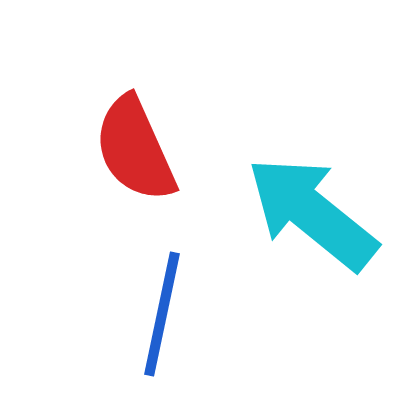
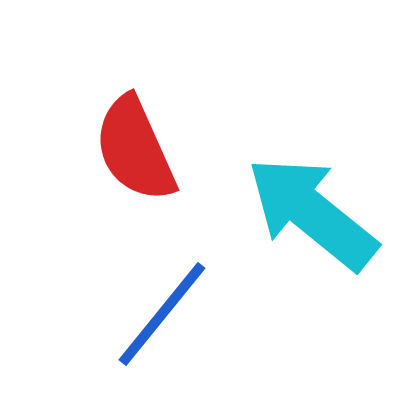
blue line: rotated 27 degrees clockwise
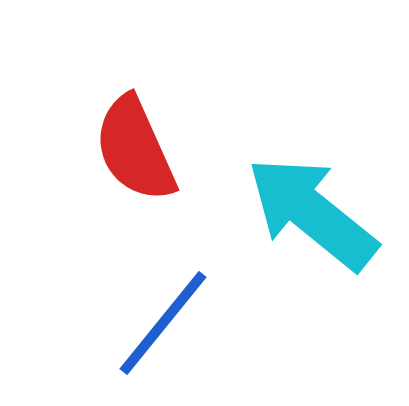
blue line: moved 1 px right, 9 px down
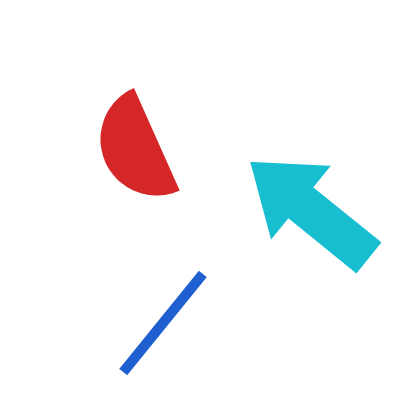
cyan arrow: moved 1 px left, 2 px up
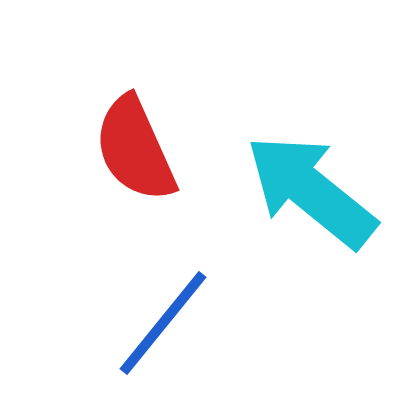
cyan arrow: moved 20 px up
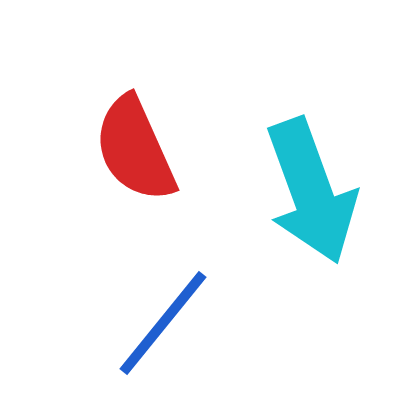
cyan arrow: rotated 149 degrees counterclockwise
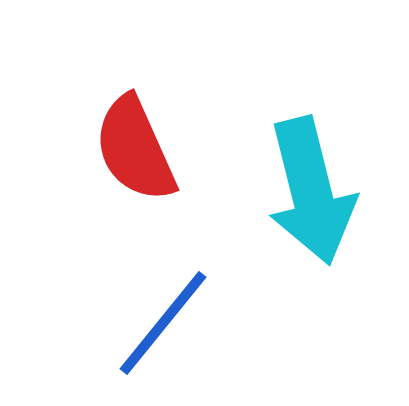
cyan arrow: rotated 6 degrees clockwise
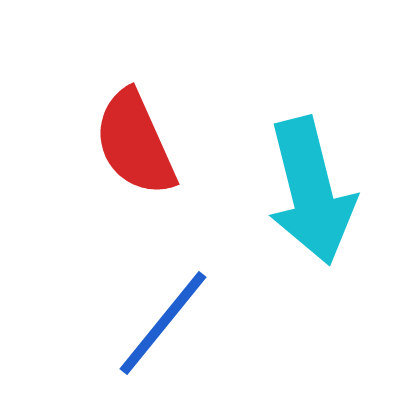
red semicircle: moved 6 px up
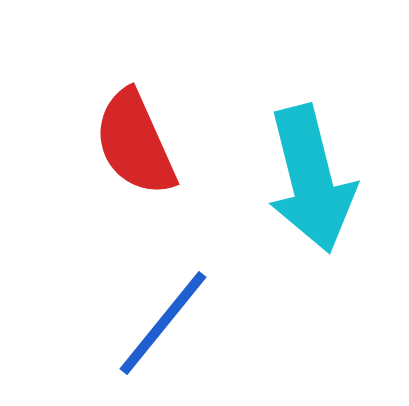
cyan arrow: moved 12 px up
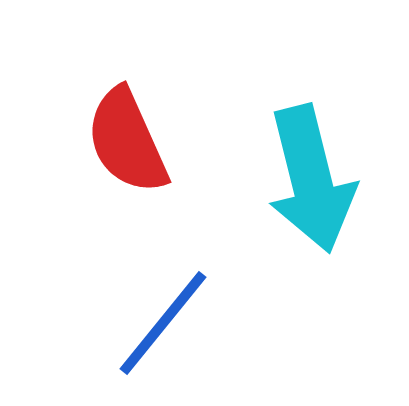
red semicircle: moved 8 px left, 2 px up
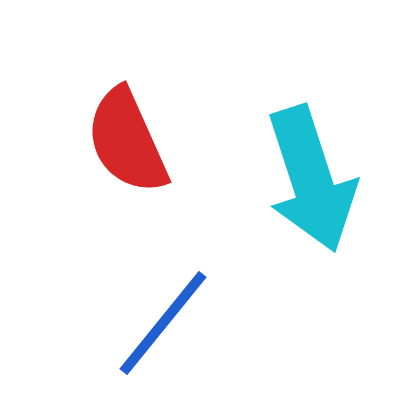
cyan arrow: rotated 4 degrees counterclockwise
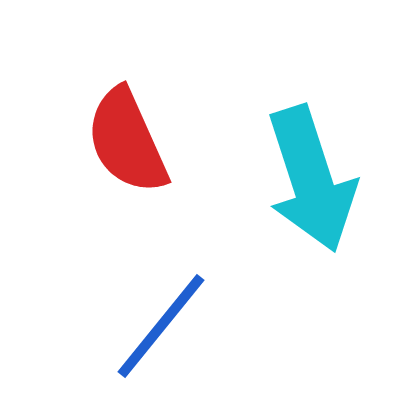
blue line: moved 2 px left, 3 px down
